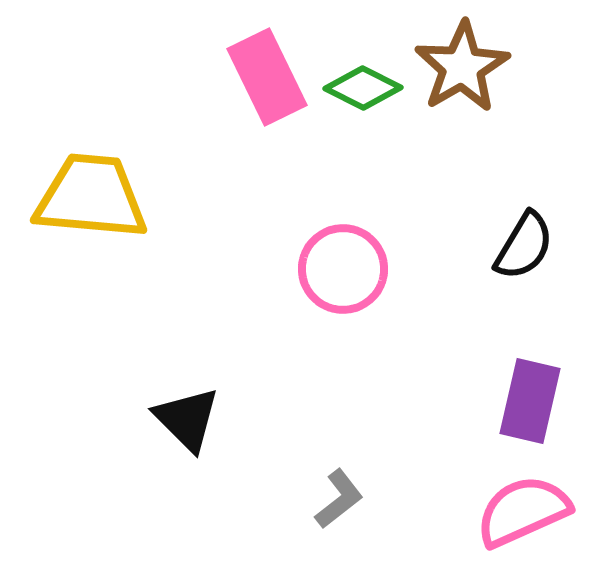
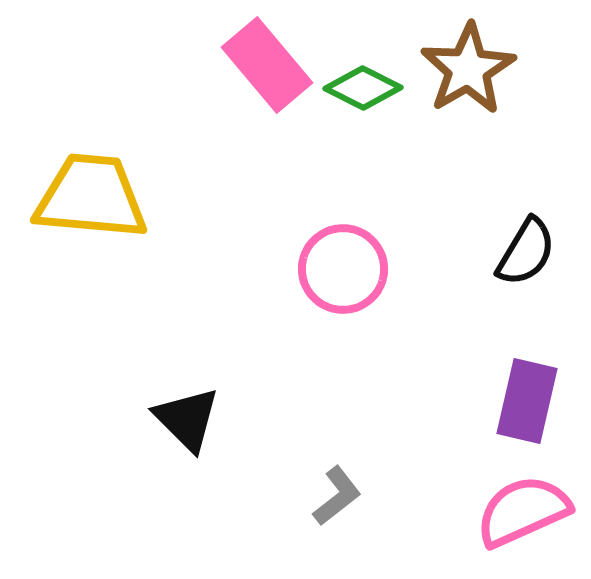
brown star: moved 6 px right, 2 px down
pink rectangle: moved 12 px up; rotated 14 degrees counterclockwise
black semicircle: moved 2 px right, 6 px down
purple rectangle: moved 3 px left
gray L-shape: moved 2 px left, 3 px up
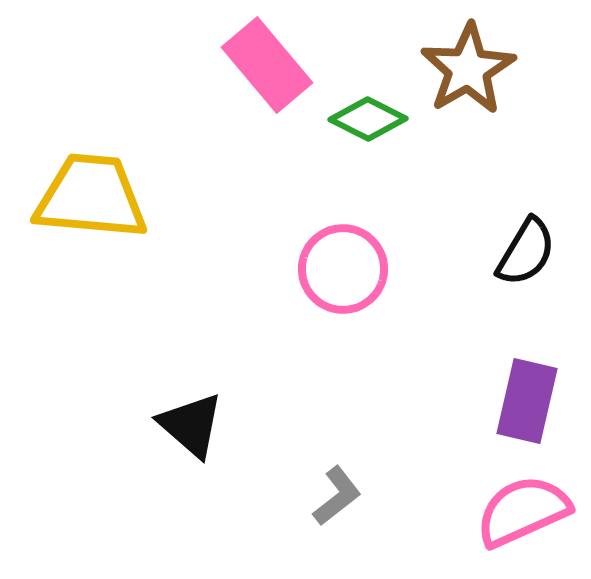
green diamond: moved 5 px right, 31 px down
black triangle: moved 4 px right, 6 px down; rotated 4 degrees counterclockwise
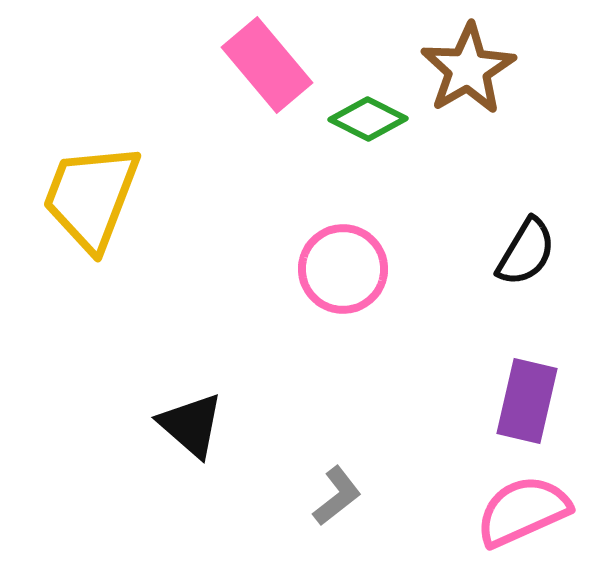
yellow trapezoid: rotated 74 degrees counterclockwise
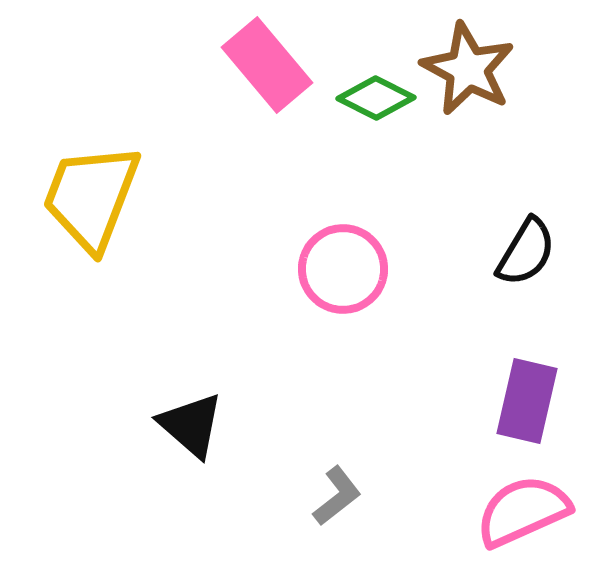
brown star: rotated 14 degrees counterclockwise
green diamond: moved 8 px right, 21 px up
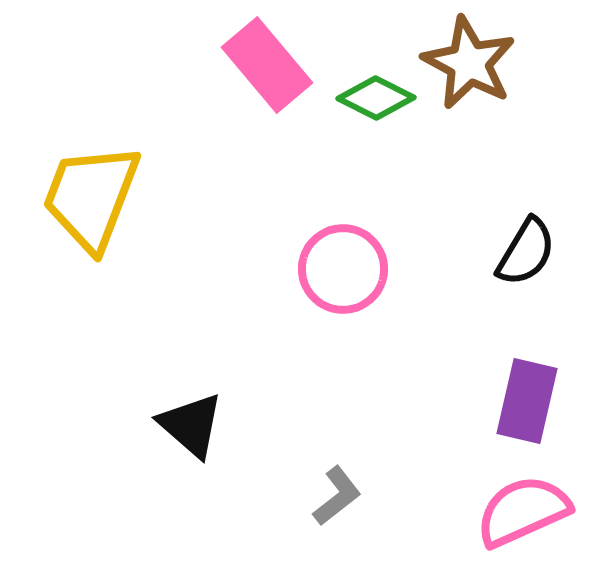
brown star: moved 1 px right, 6 px up
